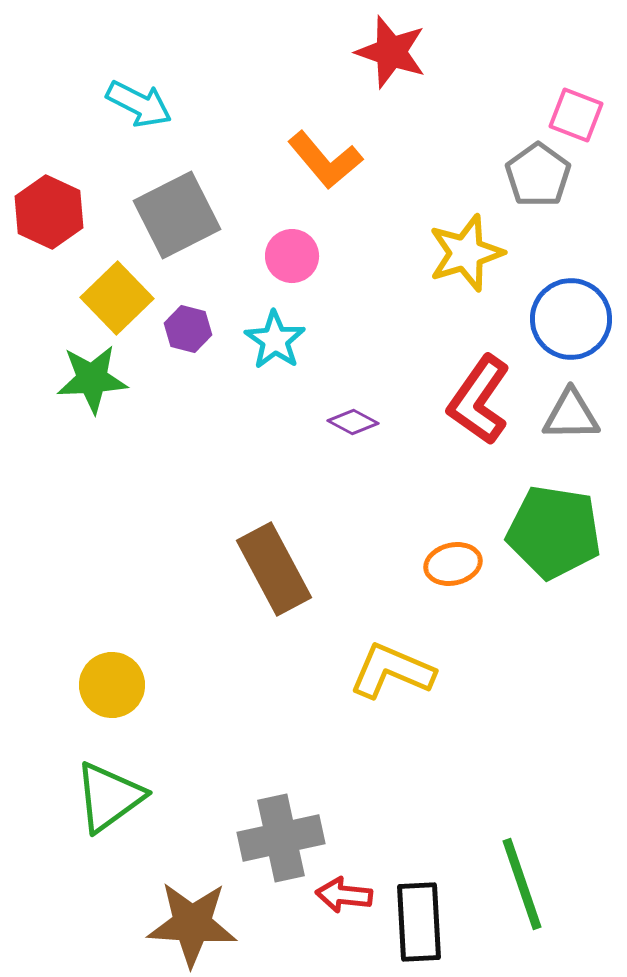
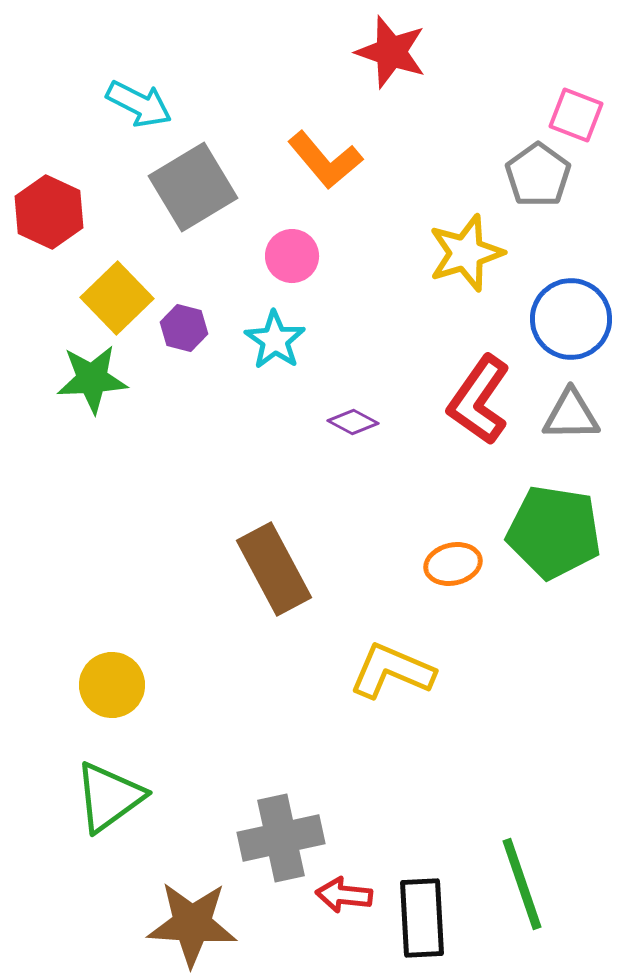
gray square: moved 16 px right, 28 px up; rotated 4 degrees counterclockwise
purple hexagon: moved 4 px left, 1 px up
black rectangle: moved 3 px right, 4 px up
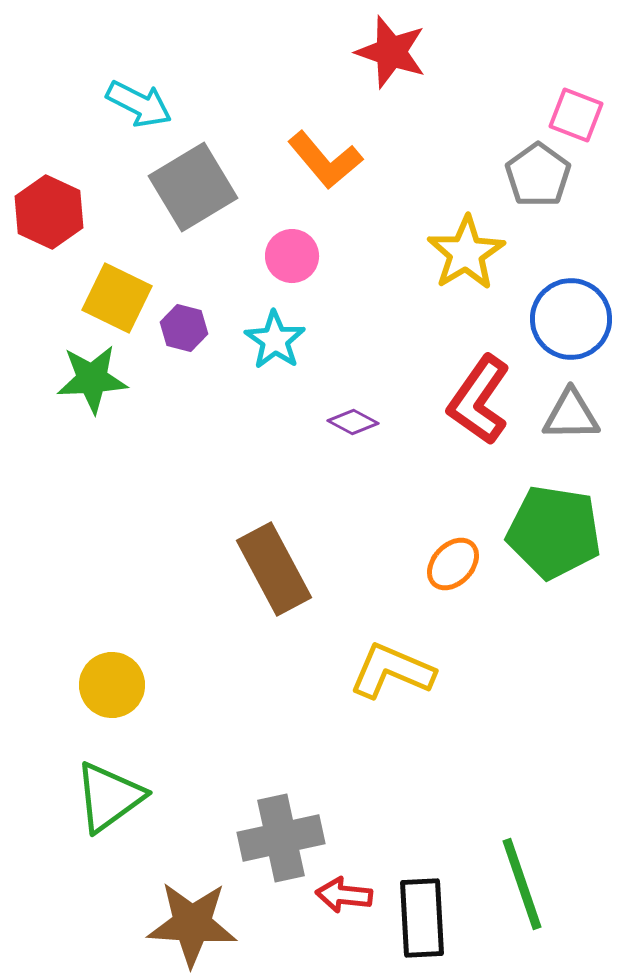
yellow star: rotated 14 degrees counterclockwise
yellow square: rotated 20 degrees counterclockwise
orange ellipse: rotated 34 degrees counterclockwise
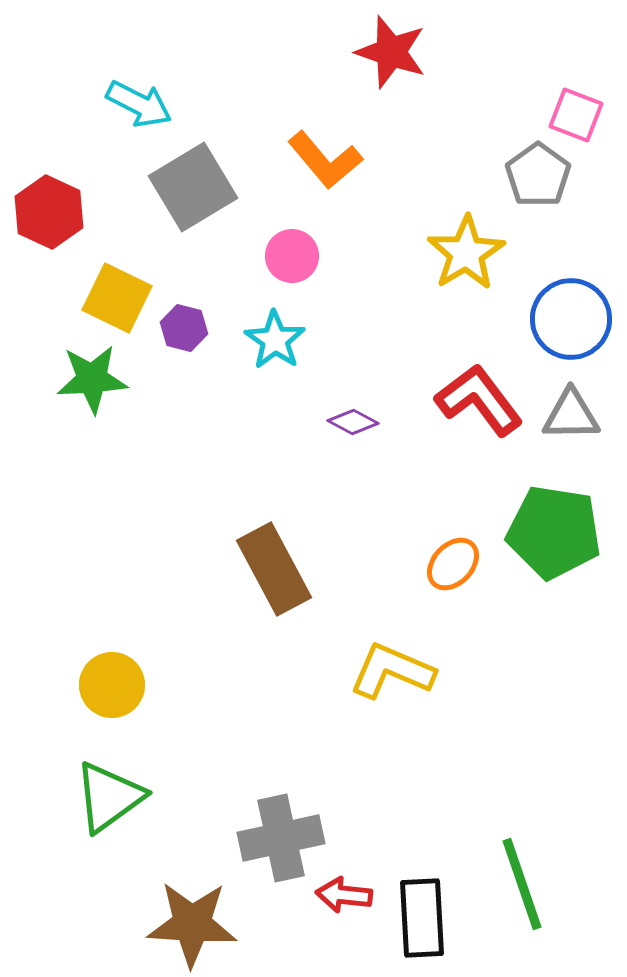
red L-shape: rotated 108 degrees clockwise
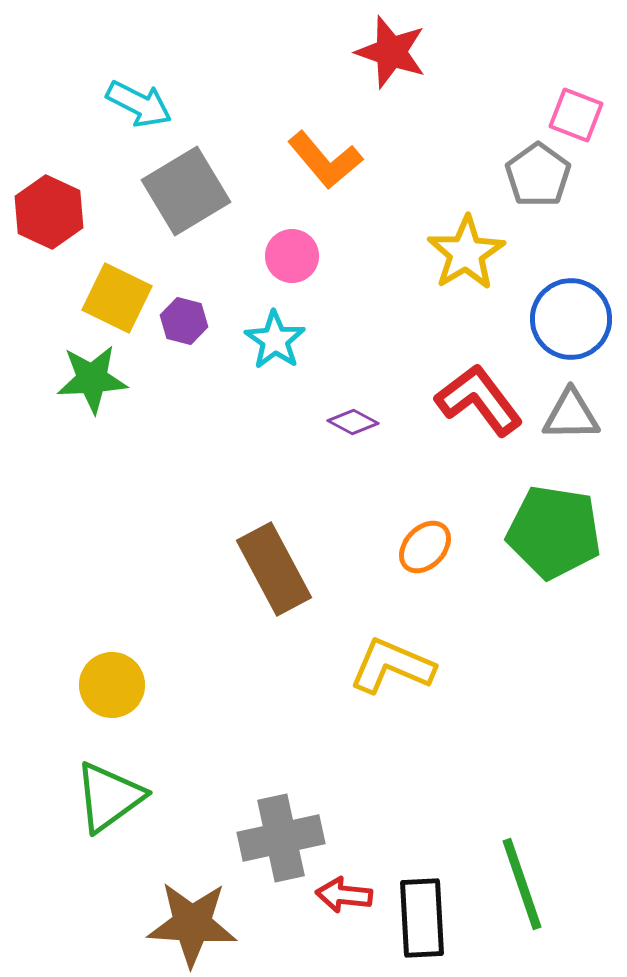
gray square: moved 7 px left, 4 px down
purple hexagon: moved 7 px up
orange ellipse: moved 28 px left, 17 px up
yellow L-shape: moved 5 px up
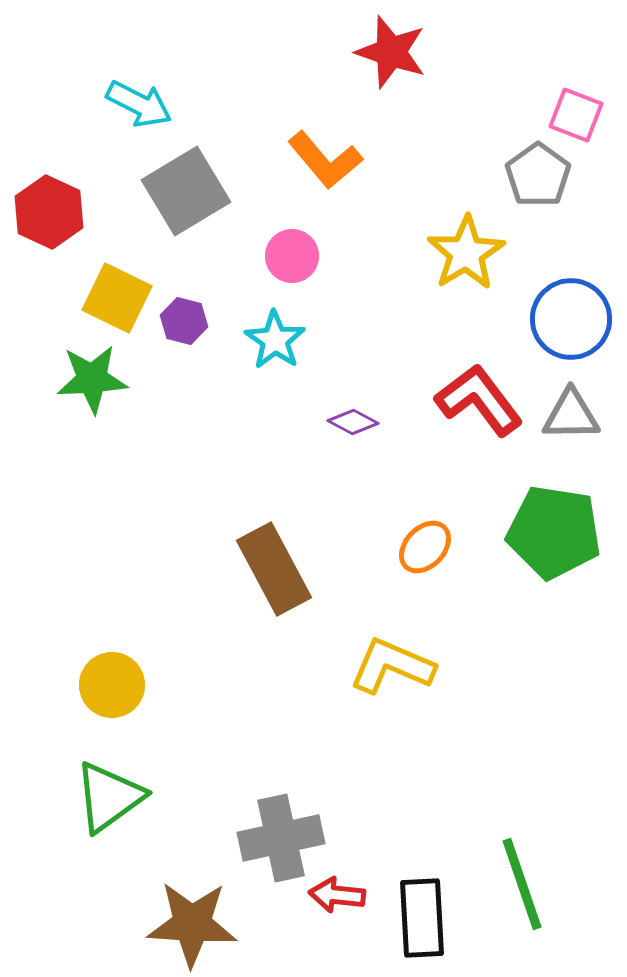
red arrow: moved 7 px left
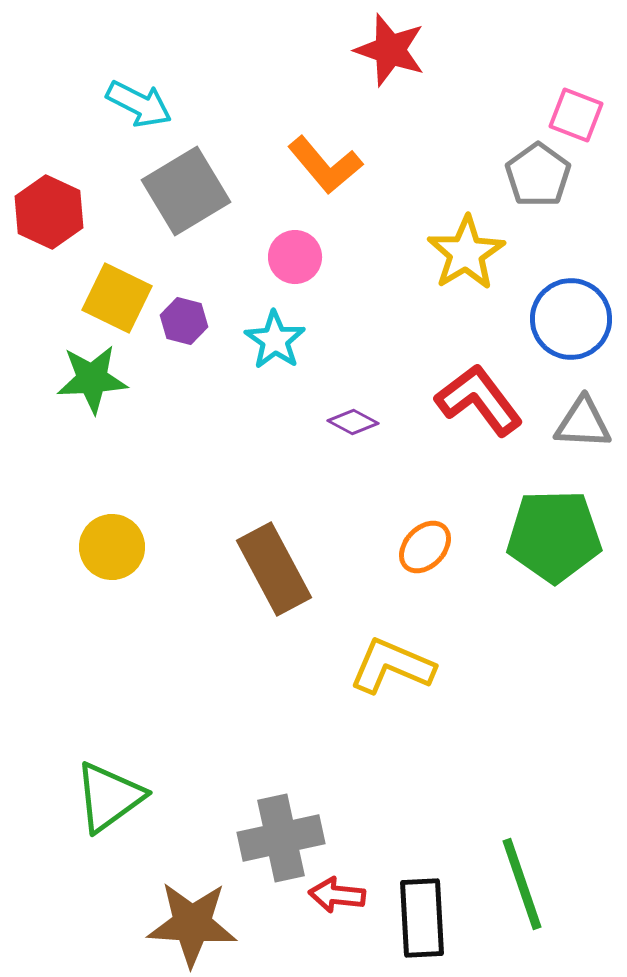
red star: moved 1 px left, 2 px up
orange L-shape: moved 5 px down
pink circle: moved 3 px right, 1 px down
gray triangle: moved 12 px right, 8 px down; rotated 4 degrees clockwise
green pentagon: moved 4 px down; rotated 10 degrees counterclockwise
yellow circle: moved 138 px up
